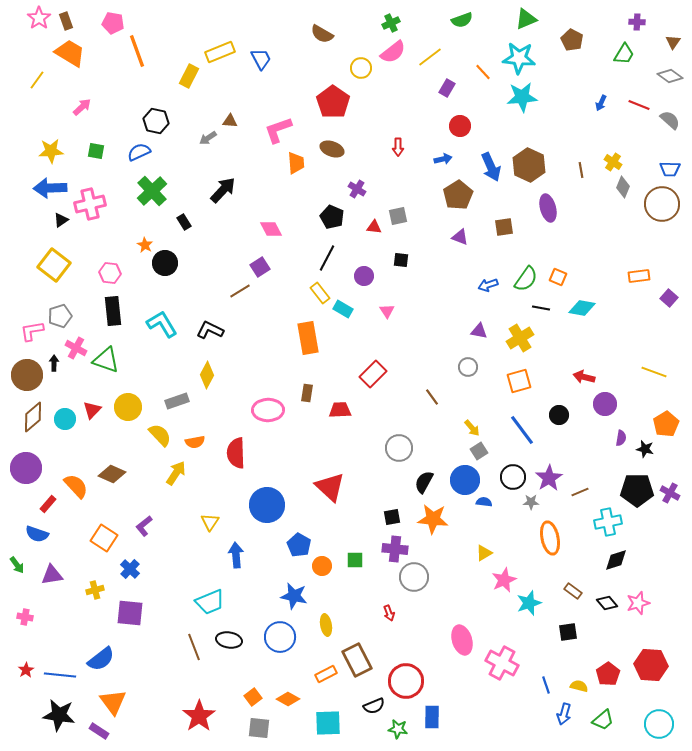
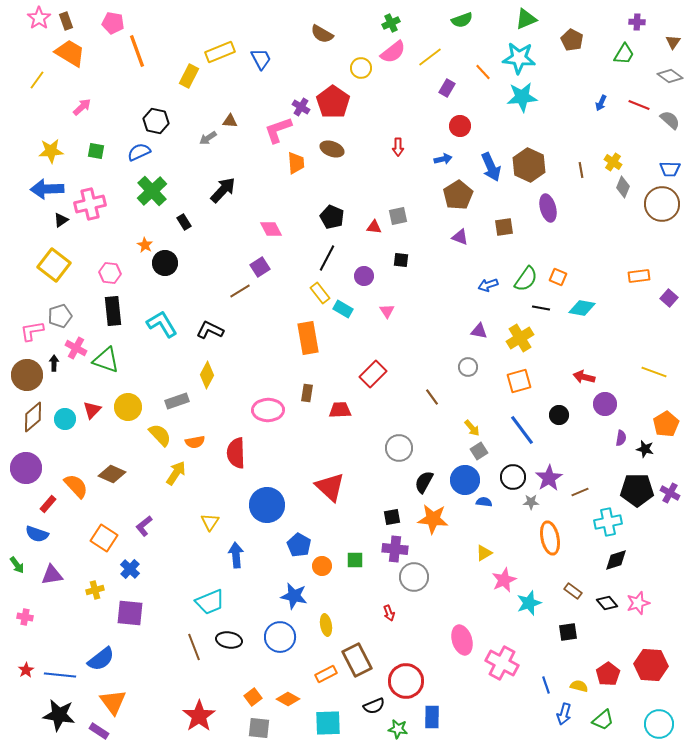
blue arrow at (50, 188): moved 3 px left, 1 px down
purple cross at (357, 189): moved 56 px left, 82 px up
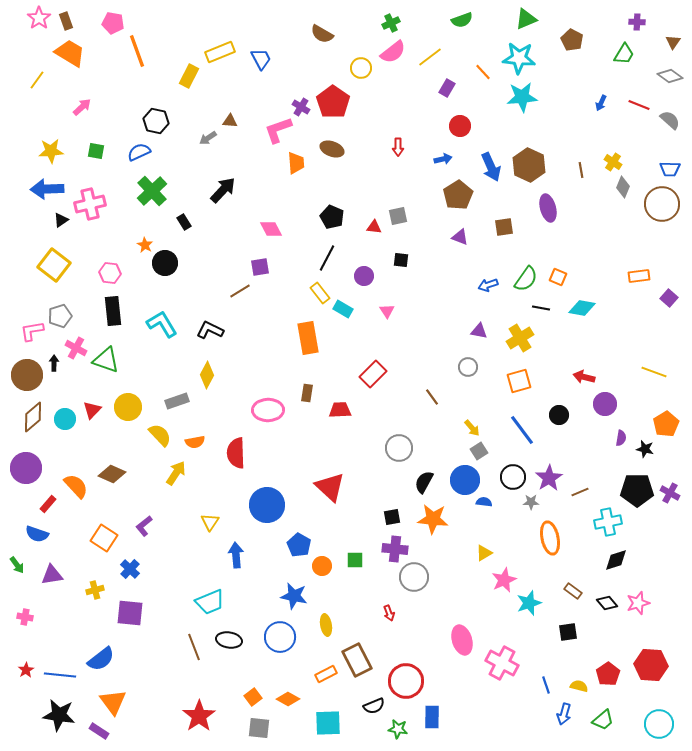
purple square at (260, 267): rotated 24 degrees clockwise
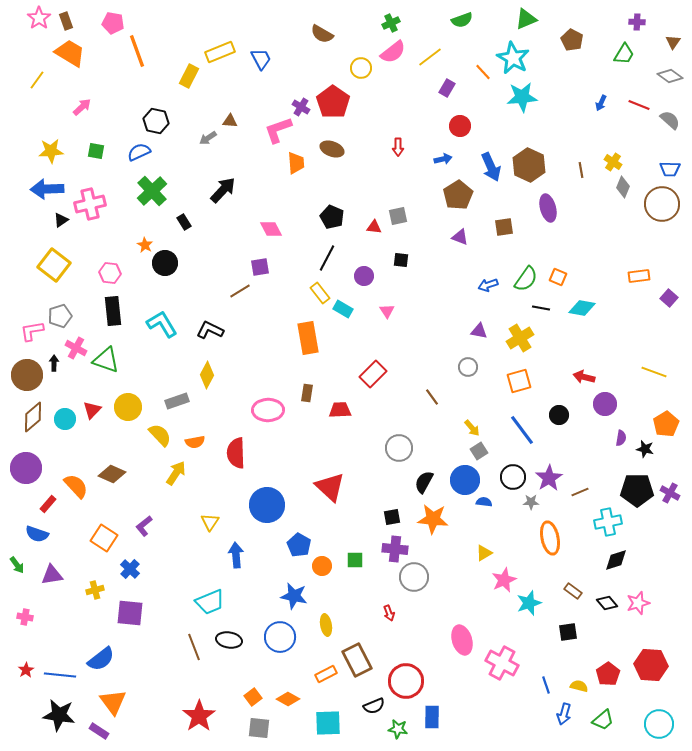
cyan star at (519, 58): moved 6 px left; rotated 24 degrees clockwise
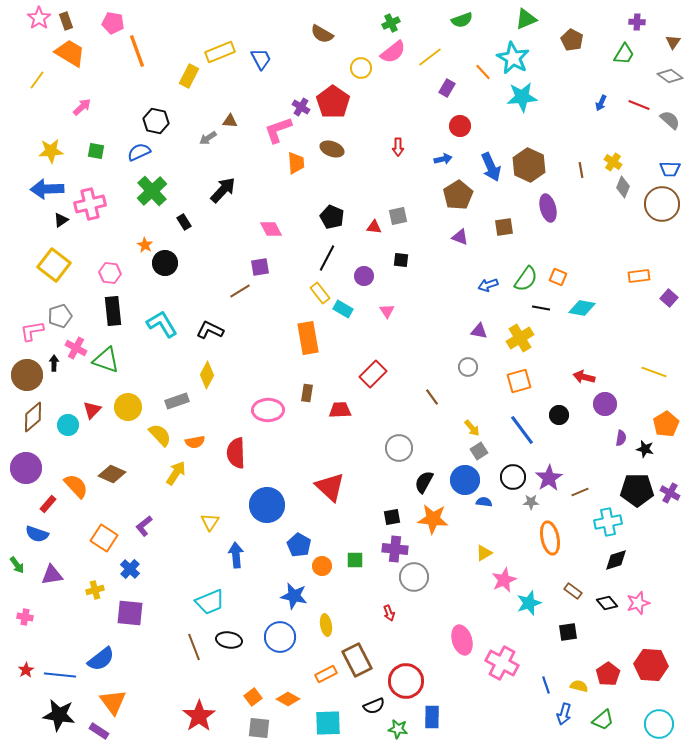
cyan circle at (65, 419): moved 3 px right, 6 px down
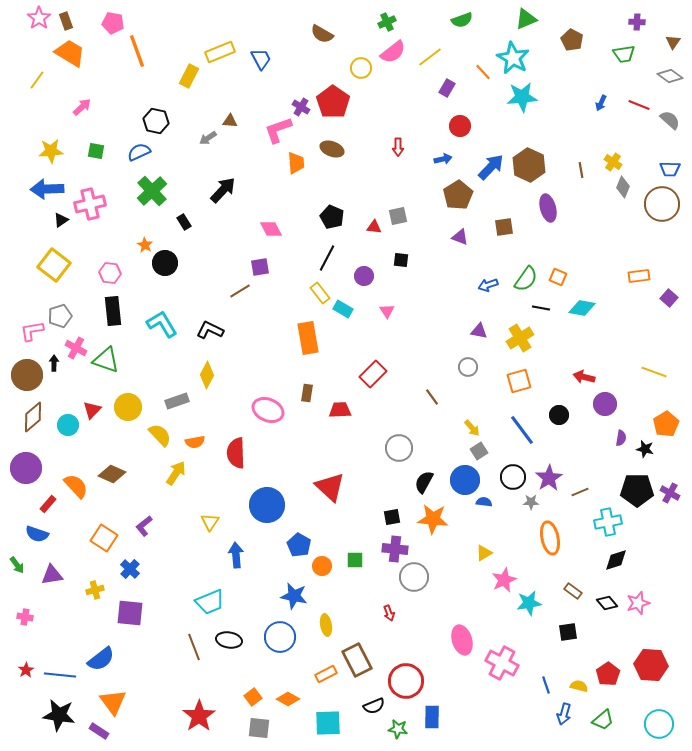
green cross at (391, 23): moved 4 px left, 1 px up
green trapezoid at (624, 54): rotated 50 degrees clockwise
blue arrow at (491, 167): rotated 112 degrees counterclockwise
pink ellipse at (268, 410): rotated 24 degrees clockwise
cyan star at (529, 603): rotated 10 degrees clockwise
